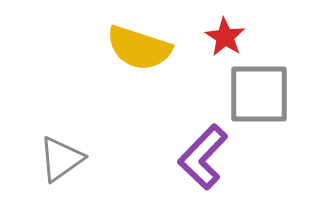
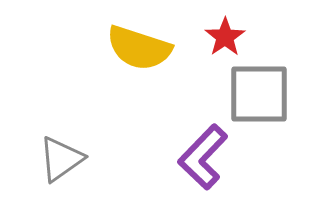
red star: rotated 6 degrees clockwise
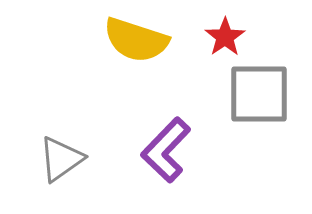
yellow semicircle: moved 3 px left, 8 px up
purple L-shape: moved 37 px left, 7 px up
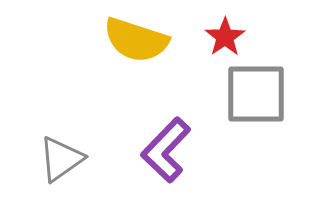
gray square: moved 3 px left
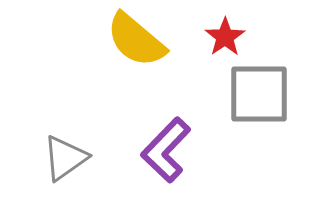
yellow semicircle: rotated 22 degrees clockwise
gray square: moved 3 px right
gray triangle: moved 4 px right, 1 px up
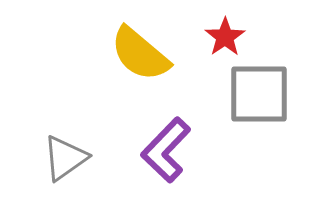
yellow semicircle: moved 4 px right, 14 px down
